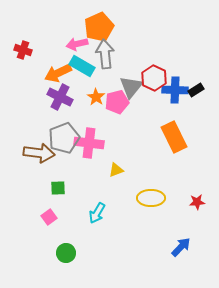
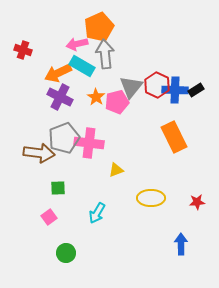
red hexagon: moved 3 px right, 7 px down
blue arrow: moved 3 px up; rotated 45 degrees counterclockwise
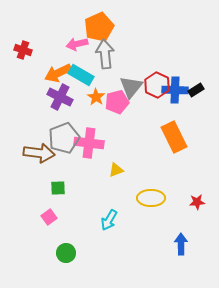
cyan rectangle: moved 1 px left, 9 px down
cyan arrow: moved 12 px right, 7 px down
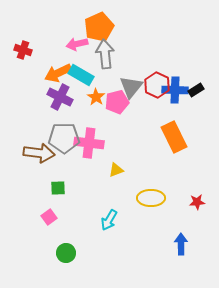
gray pentagon: rotated 20 degrees clockwise
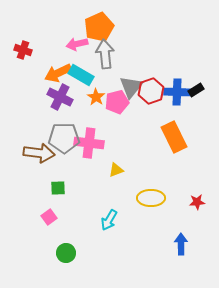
red hexagon: moved 6 px left, 6 px down; rotated 15 degrees clockwise
blue cross: moved 2 px right, 2 px down
